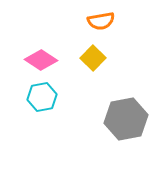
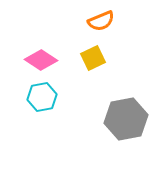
orange semicircle: rotated 12 degrees counterclockwise
yellow square: rotated 20 degrees clockwise
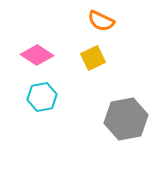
orange semicircle: rotated 48 degrees clockwise
pink diamond: moved 4 px left, 5 px up
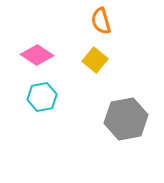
orange semicircle: rotated 48 degrees clockwise
yellow square: moved 2 px right, 2 px down; rotated 25 degrees counterclockwise
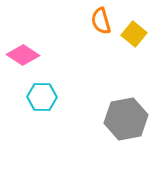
pink diamond: moved 14 px left
yellow square: moved 39 px right, 26 px up
cyan hexagon: rotated 12 degrees clockwise
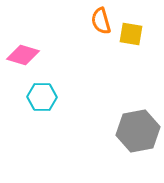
yellow square: moved 3 px left; rotated 30 degrees counterclockwise
pink diamond: rotated 16 degrees counterclockwise
gray hexagon: moved 12 px right, 12 px down
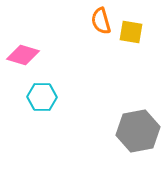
yellow square: moved 2 px up
